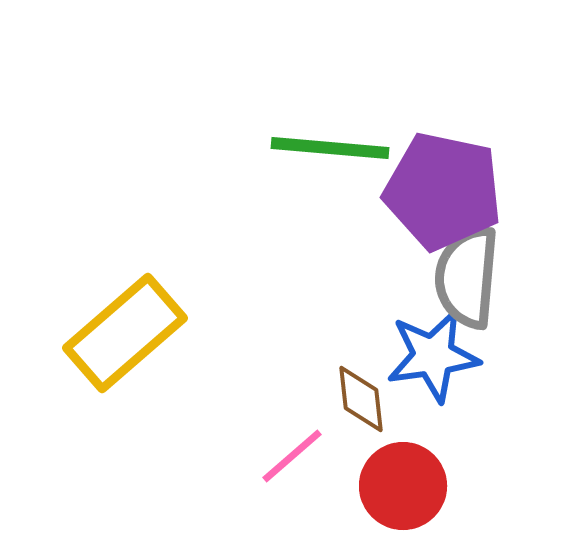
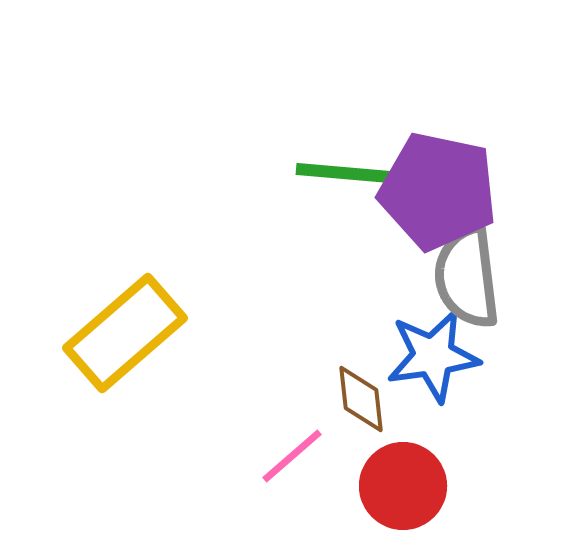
green line: moved 25 px right, 26 px down
purple pentagon: moved 5 px left
gray semicircle: rotated 12 degrees counterclockwise
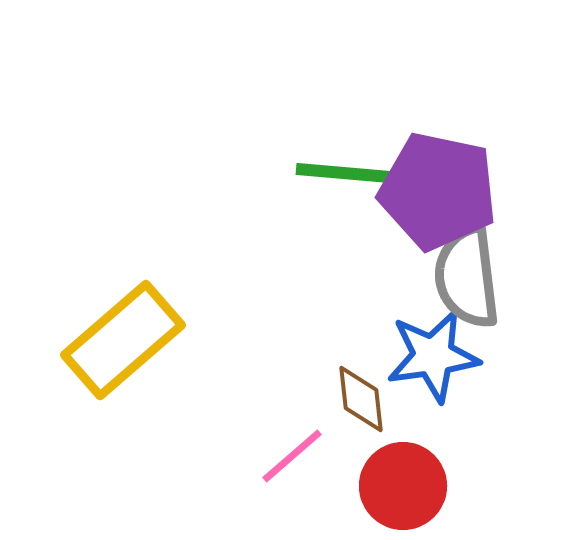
yellow rectangle: moved 2 px left, 7 px down
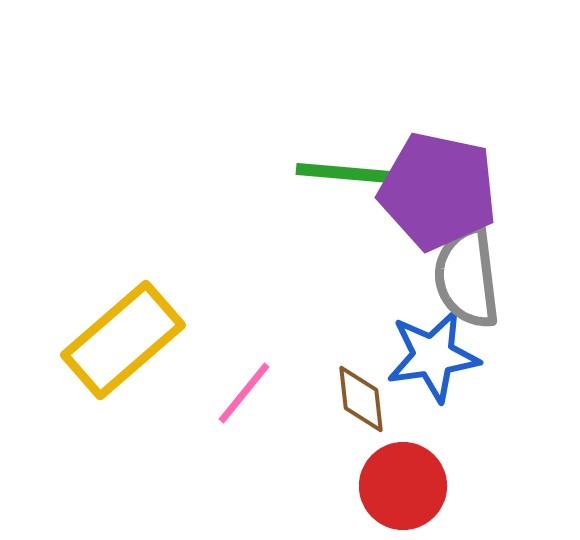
pink line: moved 48 px left, 63 px up; rotated 10 degrees counterclockwise
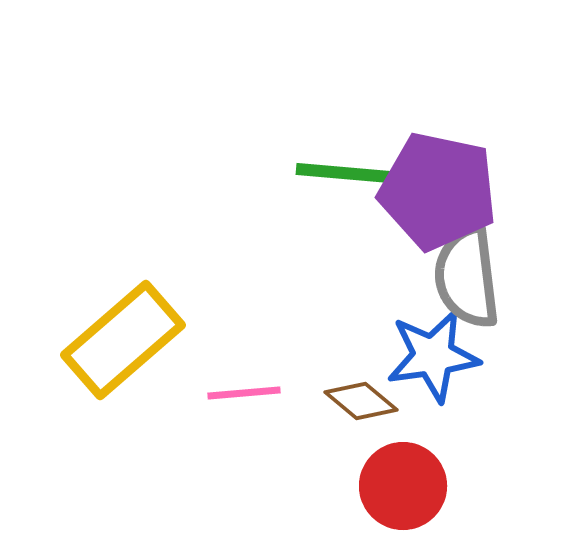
pink line: rotated 46 degrees clockwise
brown diamond: moved 2 px down; rotated 44 degrees counterclockwise
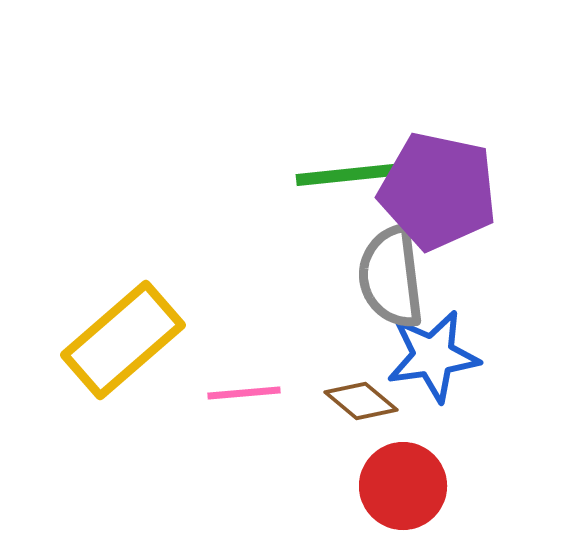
green line: rotated 11 degrees counterclockwise
gray semicircle: moved 76 px left
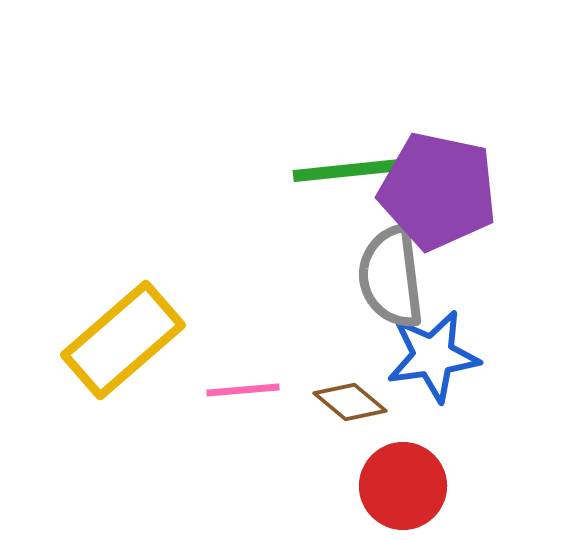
green line: moved 3 px left, 4 px up
pink line: moved 1 px left, 3 px up
brown diamond: moved 11 px left, 1 px down
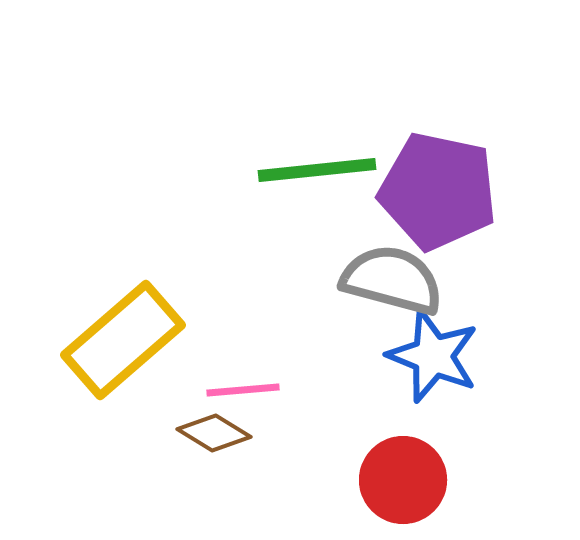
green line: moved 35 px left
gray semicircle: moved 1 px right, 3 px down; rotated 112 degrees clockwise
blue star: rotated 30 degrees clockwise
brown diamond: moved 136 px left, 31 px down; rotated 8 degrees counterclockwise
red circle: moved 6 px up
